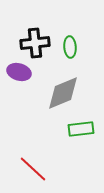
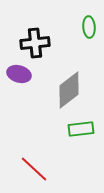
green ellipse: moved 19 px right, 20 px up
purple ellipse: moved 2 px down
gray diamond: moved 6 px right, 3 px up; rotated 15 degrees counterclockwise
red line: moved 1 px right
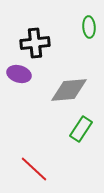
gray diamond: rotated 33 degrees clockwise
green rectangle: rotated 50 degrees counterclockwise
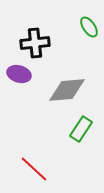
green ellipse: rotated 30 degrees counterclockwise
gray diamond: moved 2 px left
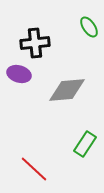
green rectangle: moved 4 px right, 15 px down
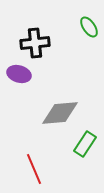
gray diamond: moved 7 px left, 23 px down
red line: rotated 24 degrees clockwise
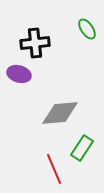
green ellipse: moved 2 px left, 2 px down
green rectangle: moved 3 px left, 4 px down
red line: moved 20 px right
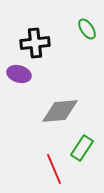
gray diamond: moved 2 px up
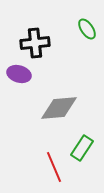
gray diamond: moved 1 px left, 3 px up
red line: moved 2 px up
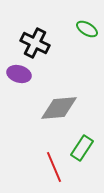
green ellipse: rotated 25 degrees counterclockwise
black cross: rotated 32 degrees clockwise
